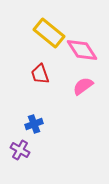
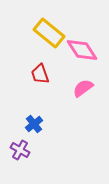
pink semicircle: moved 2 px down
blue cross: rotated 18 degrees counterclockwise
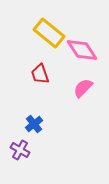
pink semicircle: rotated 10 degrees counterclockwise
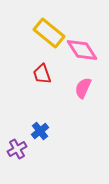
red trapezoid: moved 2 px right
pink semicircle: rotated 20 degrees counterclockwise
blue cross: moved 6 px right, 7 px down
purple cross: moved 3 px left, 1 px up; rotated 30 degrees clockwise
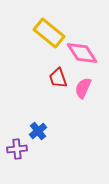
pink diamond: moved 3 px down
red trapezoid: moved 16 px right, 4 px down
blue cross: moved 2 px left
purple cross: rotated 24 degrees clockwise
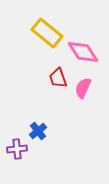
yellow rectangle: moved 2 px left
pink diamond: moved 1 px right, 1 px up
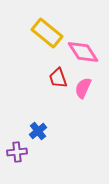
purple cross: moved 3 px down
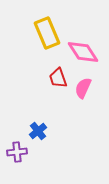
yellow rectangle: rotated 28 degrees clockwise
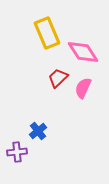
red trapezoid: rotated 65 degrees clockwise
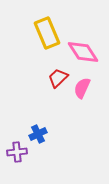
pink semicircle: moved 1 px left
blue cross: moved 3 px down; rotated 12 degrees clockwise
